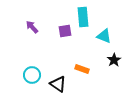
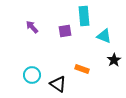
cyan rectangle: moved 1 px right, 1 px up
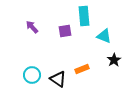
orange rectangle: rotated 40 degrees counterclockwise
black triangle: moved 5 px up
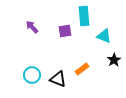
orange rectangle: rotated 16 degrees counterclockwise
black triangle: rotated 12 degrees counterclockwise
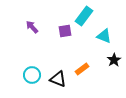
cyan rectangle: rotated 42 degrees clockwise
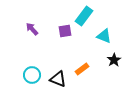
purple arrow: moved 2 px down
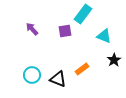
cyan rectangle: moved 1 px left, 2 px up
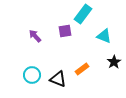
purple arrow: moved 3 px right, 7 px down
black star: moved 2 px down
